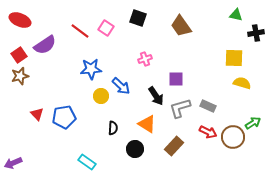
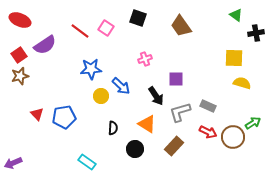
green triangle: rotated 24 degrees clockwise
gray L-shape: moved 4 px down
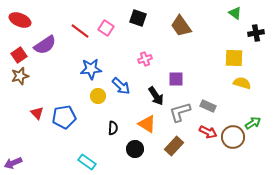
green triangle: moved 1 px left, 2 px up
yellow circle: moved 3 px left
red triangle: moved 1 px up
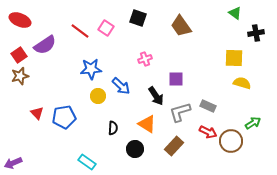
brown circle: moved 2 px left, 4 px down
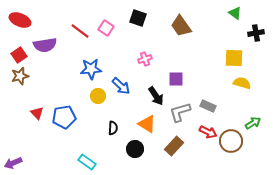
purple semicircle: rotated 25 degrees clockwise
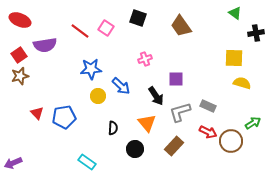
orange triangle: moved 1 px up; rotated 18 degrees clockwise
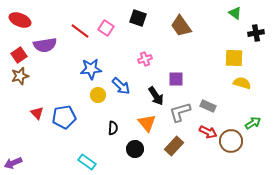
yellow circle: moved 1 px up
